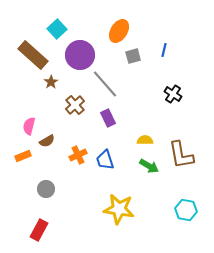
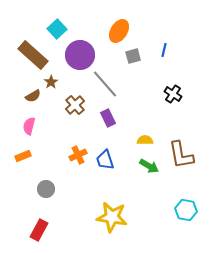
brown semicircle: moved 14 px left, 45 px up
yellow star: moved 7 px left, 8 px down
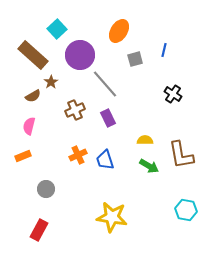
gray square: moved 2 px right, 3 px down
brown cross: moved 5 px down; rotated 18 degrees clockwise
